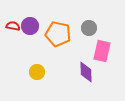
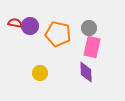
red semicircle: moved 2 px right, 3 px up
pink rectangle: moved 10 px left, 4 px up
yellow circle: moved 3 px right, 1 px down
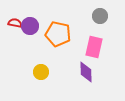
gray circle: moved 11 px right, 12 px up
pink rectangle: moved 2 px right
yellow circle: moved 1 px right, 1 px up
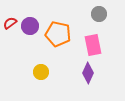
gray circle: moved 1 px left, 2 px up
red semicircle: moved 5 px left; rotated 48 degrees counterclockwise
pink rectangle: moved 1 px left, 2 px up; rotated 25 degrees counterclockwise
purple diamond: moved 2 px right, 1 px down; rotated 25 degrees clockwise
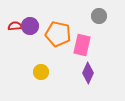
gray circle: moved 2 px down
red semicircle: moved 5 px right, 3 px down; rotated 32 degrees clockwise
pink rectangle: moved 11 px left; rotated 25 degrees clockwise
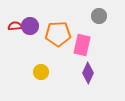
orange pentagon: rotated 15 degrees counterclockwise
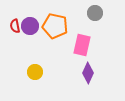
gray circle: moved 4 px left, 3 px up
red semicircle: rotated 96 degrees counterclockwise
orange pentagon: moved 3 px left, 8 px up; rotated 15 degrees clockwise
yellow circle: moved 6 px left
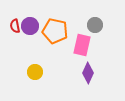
gray circle: moved 12 px down
orange pentagon: moved 5 px down
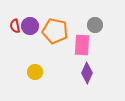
pink rectangle: rotated 10 degrees counterclockwise
purple diamond: moved 1 px left
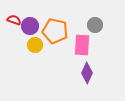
red semicircle: moved 1 px left, 6 px up; rotated 120 degrees clockwise
yellow circle: moved 27 px up
